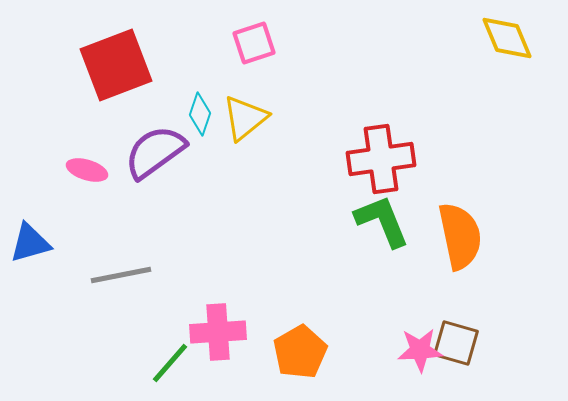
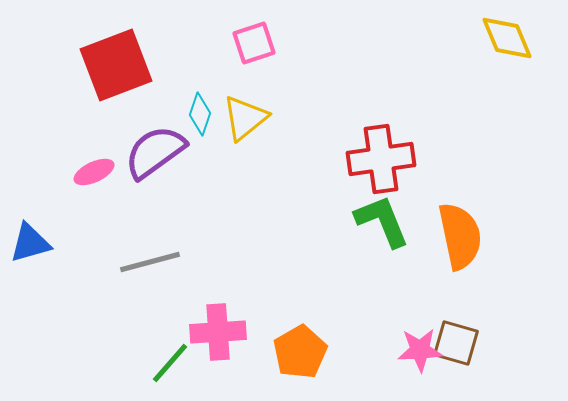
pink ellipse: moved 7 px right, 2 px down; rotated 42 degrees counterclockwise
gray line: moved 29 px right, 13 px up; rotated 4 degrees counterclockwise
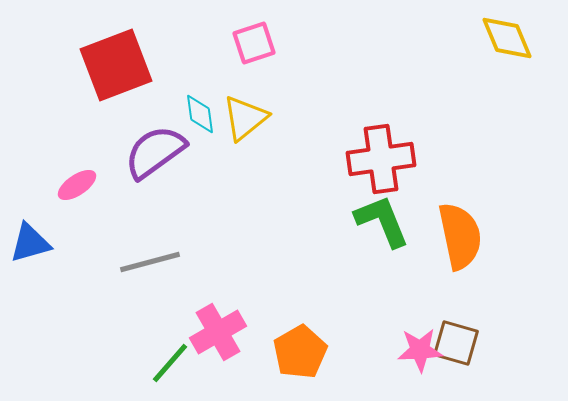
cyan diamond: rotated 27 degrees counterclockwise
pink ellipse: moved 17 px left, 13 px down; rotated 9 degrees counterclockwise
pink cross: rotated 26 degrees counterclockwise
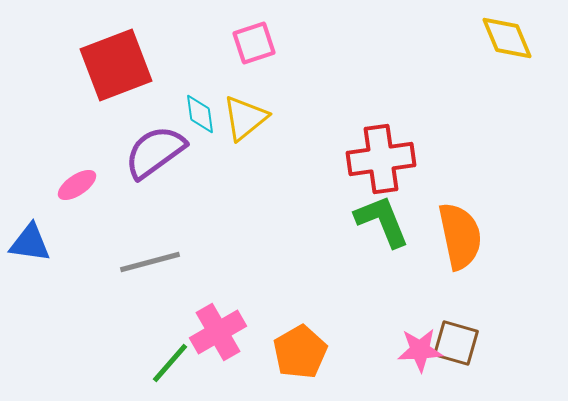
blue triangle: rotated 24 degrees clockwise
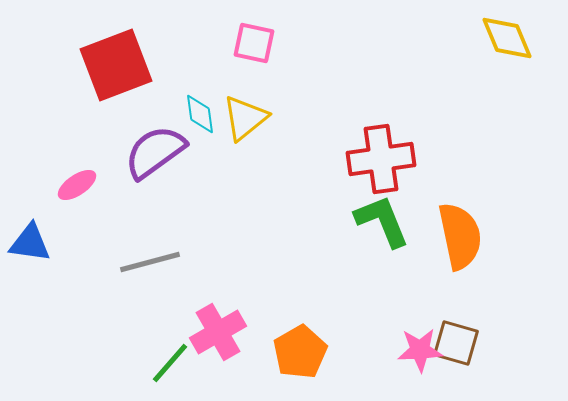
pink square: rotated 30 degrees clockwise
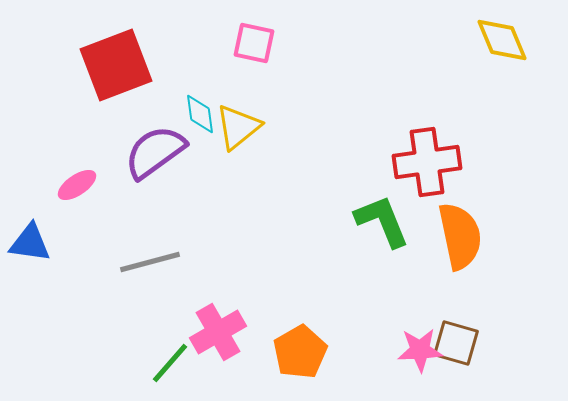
yellow diamond: moved 5 px left, 2 px down
yellow triangle: moved 7 px left, 9 px down
red cross: moved 46 px right, 3 px down
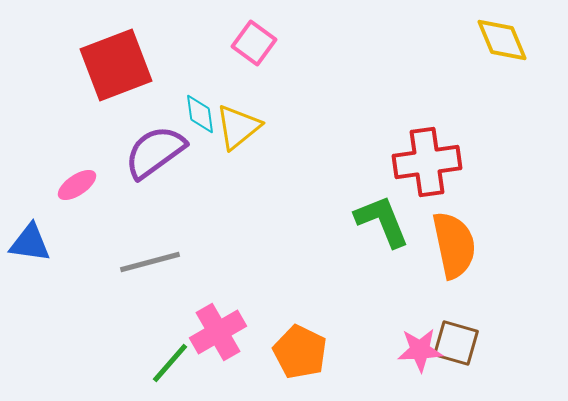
pink square: rotated 24 degrees clockwise
orange semicircle: moved 6 px left, 9 px down
orange pentagon: rotated 16 degrees counterclockwise
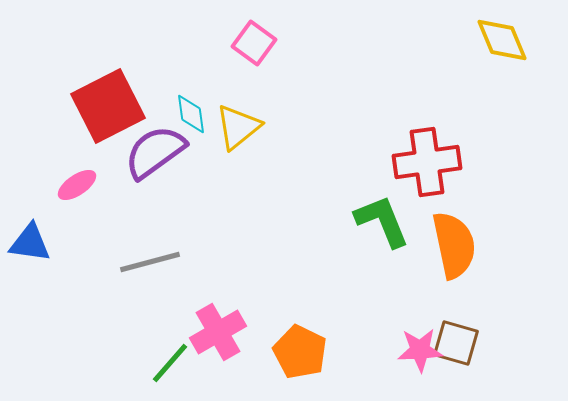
red square: moved 8 px left, 41 px down; rotated 6 degrees counterclockwise
cyan diamond: moved 9 px left
